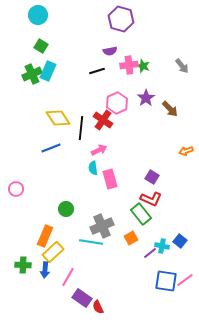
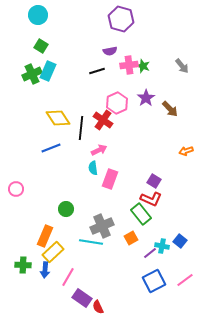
purple square at (152, 177): moved 2 px right, 4 px down
pink rectangle at (110, 179): rotated 36 degrees clockwise
blue square at (166, 281): moved 12 px left; rotated 35 degrees counterclockwise
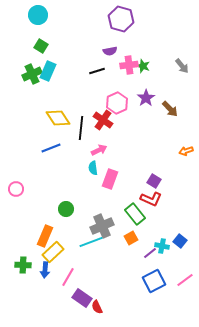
green rectangle at (141, 214): moved 6 px left
cyan line at (91, 242): rotated 30 degrees counterclockwise
red semicircle at (98, 307): moved 1 px left
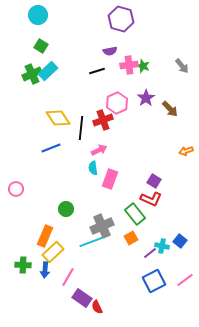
cyan rectangle at (48, 71): rotated 24 degrees clockwise
red cross at (103, 120): rotated 36 degrees clockwise
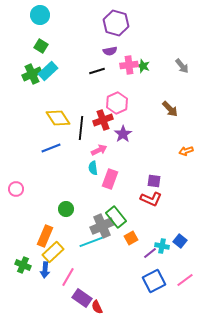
cyan circle at (38, 15): moved 2 px right
purple hexagon at (121, 19): moved 5 px left, 4 px down
purple star at (146, 98): moved 23 px left, 36 px down
purple square at (154, 181): rotated 24 degrees counterclockwise
green rectangle at (135, 214): moved 19 px left, 3 px down
green cross at (23, 265): rotated 21 degrees clockwise
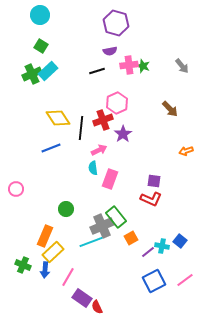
purple line at (150, 253): moved 2 px left, 1 px up
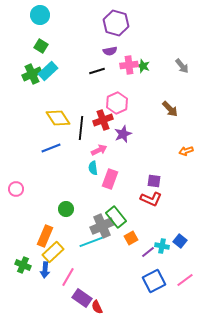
purple star at (123, 134): rotated 12 degrees clockwise
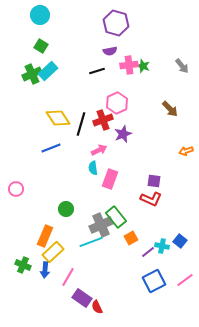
black line at (81, 128): moved 4 px up; rotated 10 degrees clockwise
gray cross at (102, 226): moved 1 px left, 1 px up
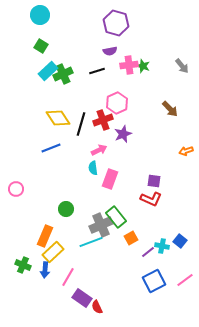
green cross at (32, 74): moved 31 px right
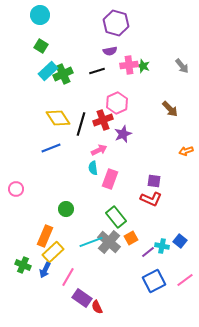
gray cross at (101, 225): moved 8 px right, 17 px down; rotated 25 degrees counterclockwise
blue arrow at (45, 270): rotated 21 degrees clockwise
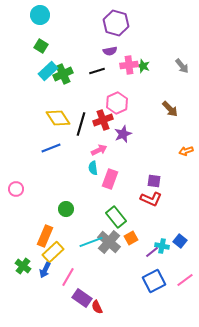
purple line at (148, 252): moved 4 px right
green cross at (23, 265): moved 1 px down; rotated 14 degrees clockwise
